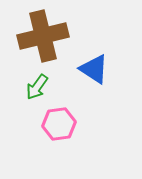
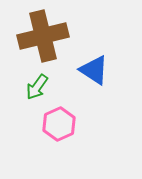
blue triangle: moved 1 px down
pink hexagon: rotated 16 degrees counterclockwise
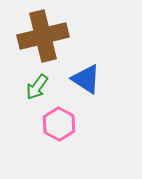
blue triangle: moved 8 px left, 9 px down
pink hexagon: rotated 8 degrees counterclockwise
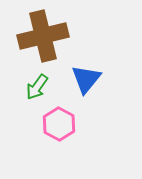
blue triangle: rotated 36 degrees clockwise
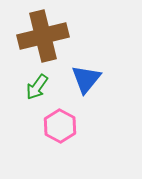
pink hexagon: moved 1 px right, 2 px down
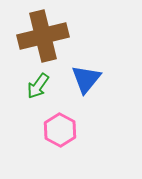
green arrow: moved 1 px right, 1 px up
pink hexagon: moved 4 px down
